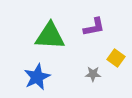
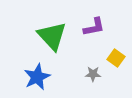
green triangle: moved 2 px right; rotated 44 degrees clockwise
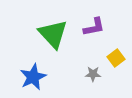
green triangle: moved 1 px right, 2 px up
yellow square: rotated 18 degrees clockwise
blue star: moved 4 px left
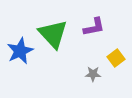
blue star: moved 13 px left, 26 px up
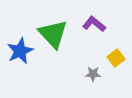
purple L-shape: moved 3 px up; rotated 130 degrees counterclockwise
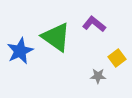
green triangle: moved 3 px right, 3 px down; rotated 12 degrees counterclockwise
yellow square: moved 1 px right
gray star: moved 5 px right, 2 px down
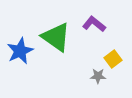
yellow square: moved 4 px left, 1 px down
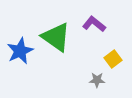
gray star: moved 1 px left, 4 px down
